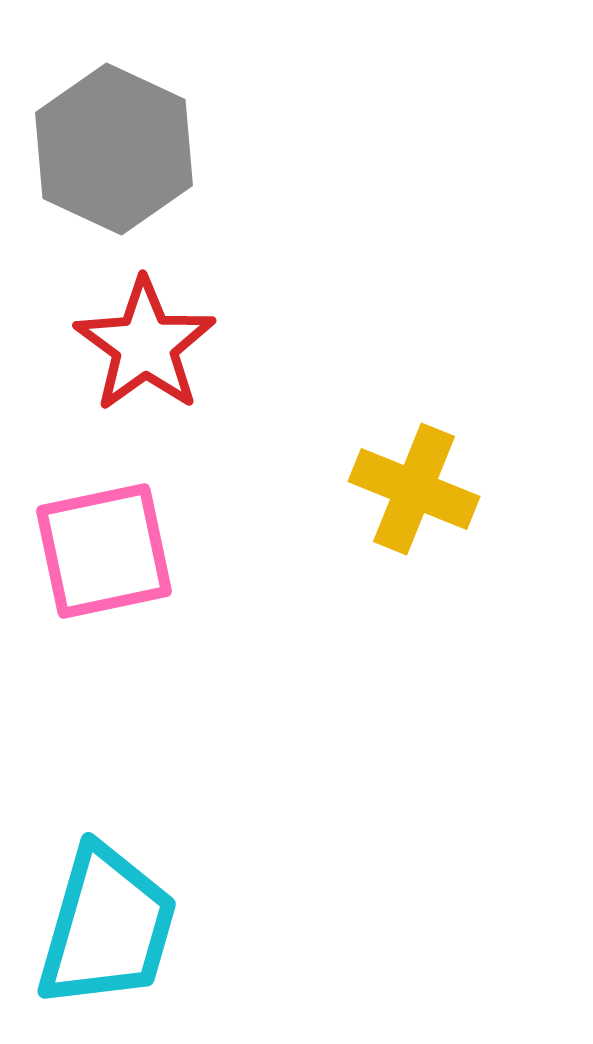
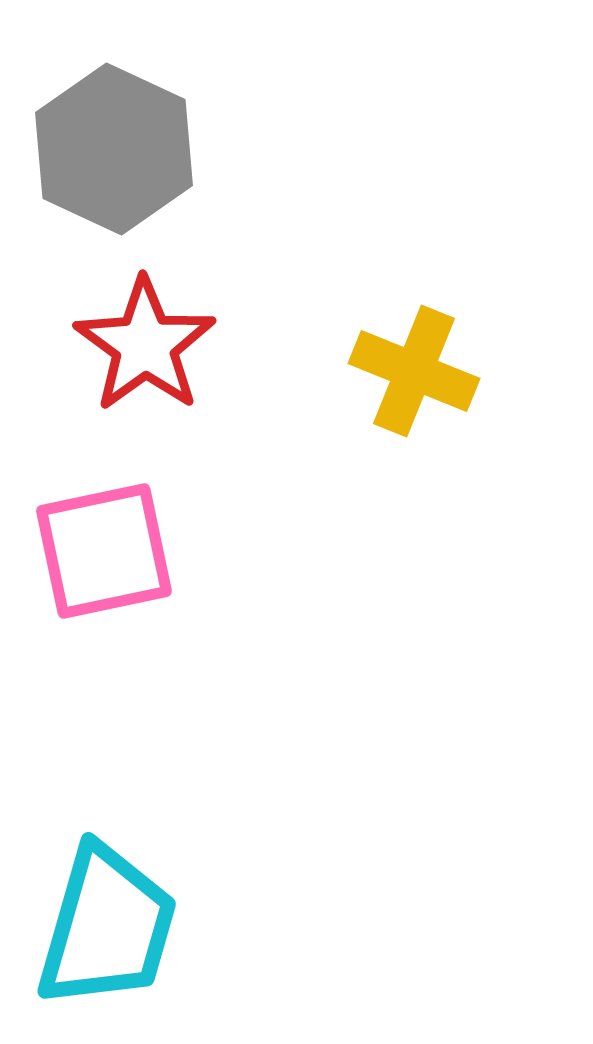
yellow cross: moved 118 px up
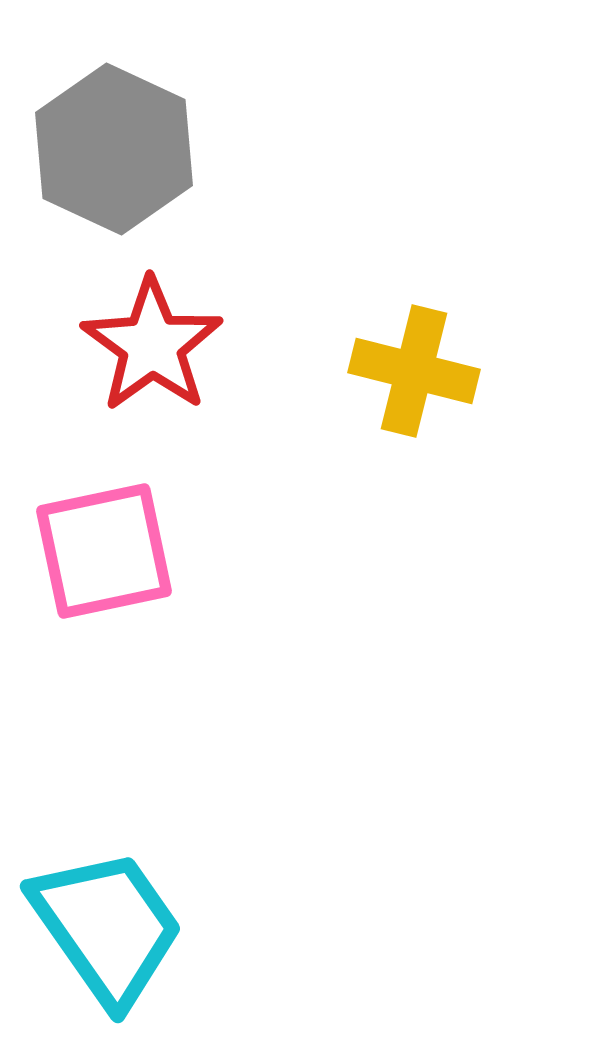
red star: moved 7 px right
yellow cross: rotated 8 degrees counterclockwise
cyan trapezoid: rotated 51 degrees counterclockwise
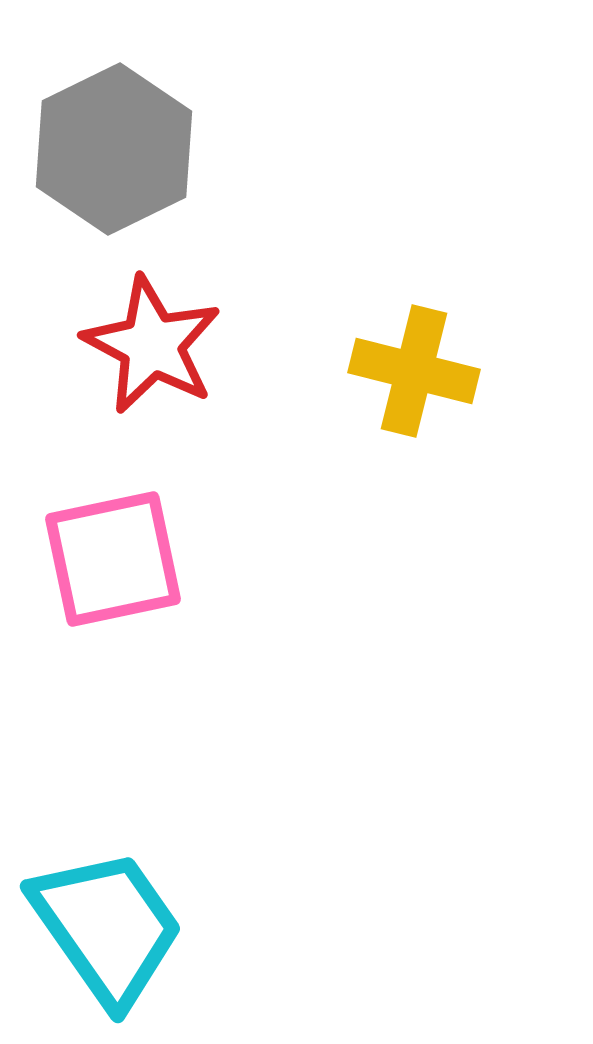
gray hexagon: rotated 9 degrees clockwise
red star: rotated 8 degrees counterclockwise
pink square: moved 9 px right, 8 px down
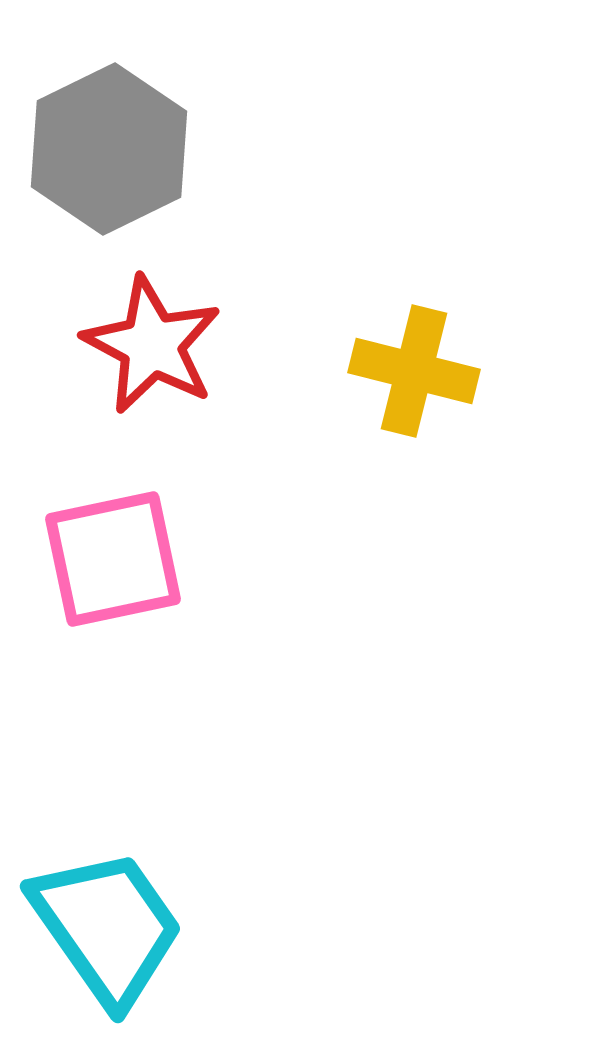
gray hexagon: moved 5 px left
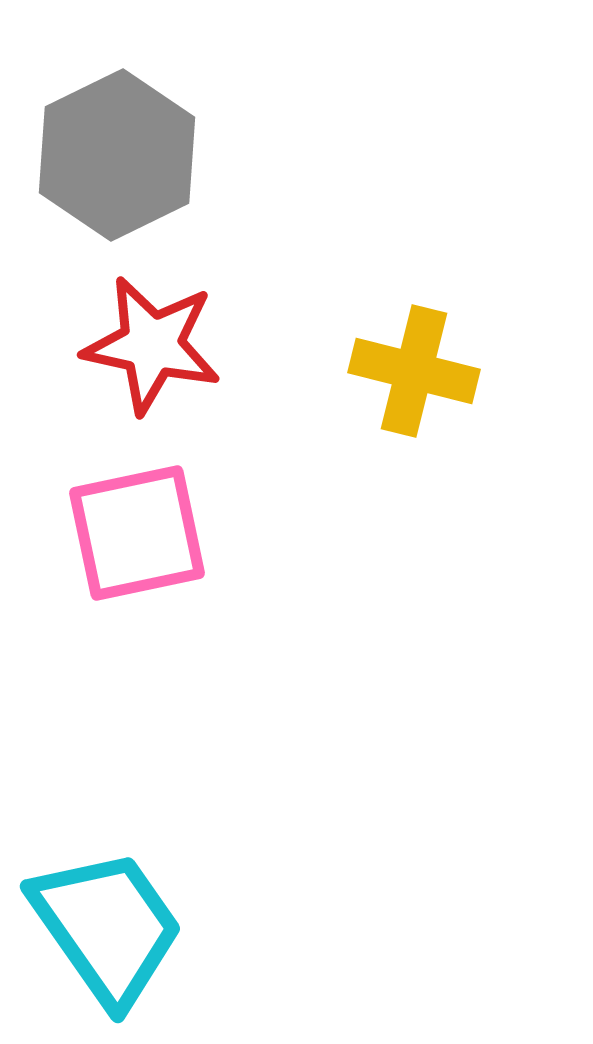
gray hexagon: moved 8 px right, 6 px down
red star: rotated 16 degrees counterclockwise
pink square: moved 24 px right, 26 px up
